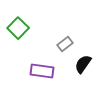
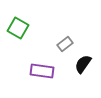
green square: rotated 15 degrees counterclockwise
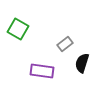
green square: moved 1 px down
black semicircle: moved 1 px left, 1 px up; rotated 18 degrees counterclockwise
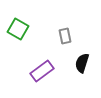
gray rectangle: moved 8 px up; rotated 63 degrees counterclockwise
purple rectangle: rotated 45 degrees counterclockwise
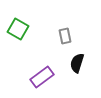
black semicircle: moved 5 px left
purple rectangle: moved 6 px down
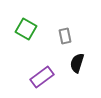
green square: moved 8 px right
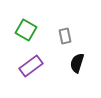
green square: moved 1 px down
purple rectangle: moved 11 px left, 11 px up
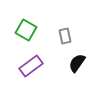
black semicircle: rotated 18 degrees clockwise
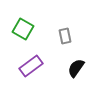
green square: moved 3 px left, 1 px up
black semicircle: moved 1 px left, 5 px down
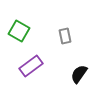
green square: moved 4 px left, 2 px down
black semicircle: moved 3 px right, 6 px down
